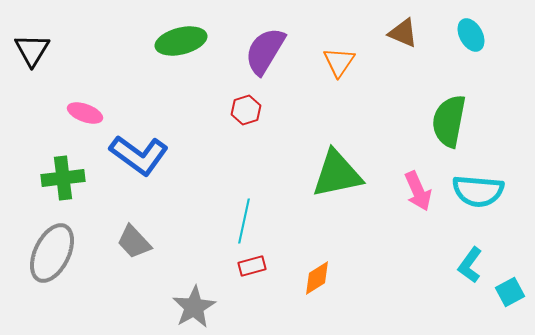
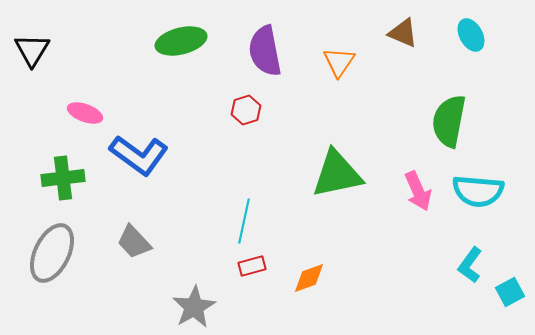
purple semicircle: rotated 42 degrees counterclockwise
orange diamond: moved 8 px left; rotated 12 degrees clockwise
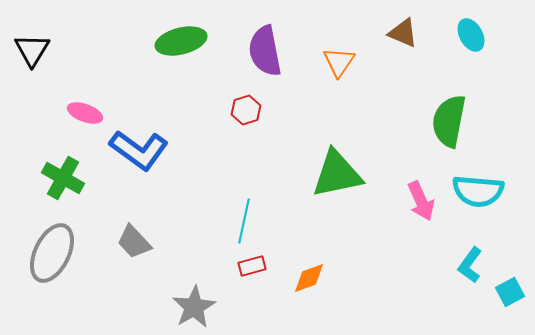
blue L-shape: moved 5 px up
green cross: rotated 36 degrees clockwise
pink arrow: moved 3 px right, 10 px down
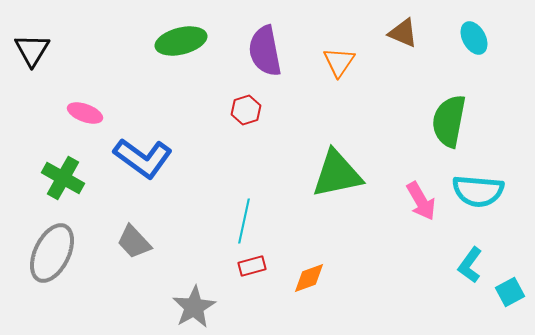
cyan ellipse: moved 3 px right, 3 px down
blue L-shape: moved 4 px right, 8 px down
pink arrow: rotated 6 degrees counterclockwise
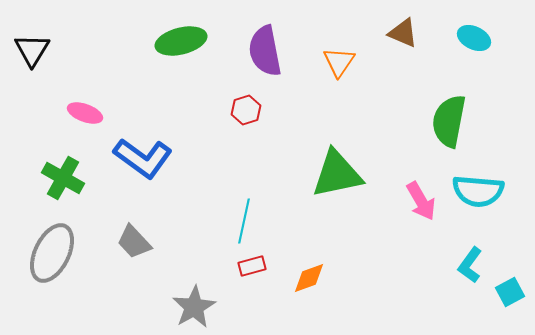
cyan ellipse: rotated 36 degrees counterclockwise
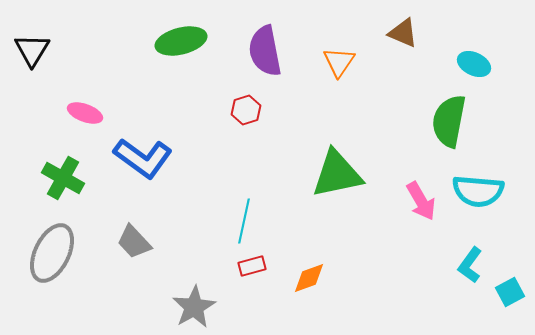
cyan ellipse: moved 26 px down
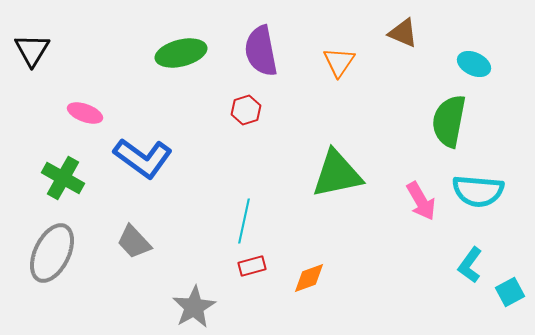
green ellipse: moved 12 px down
purple semicircle: moved 4 px left
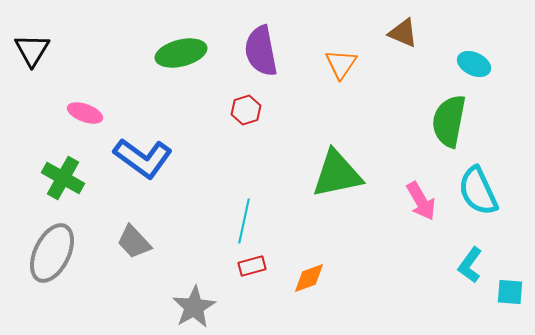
orange triangle: moved 2 px right, 2 px down
cyan semicircle: rotated 60 degrees clockwise
cyan square: rotated 32 degrees clockwise
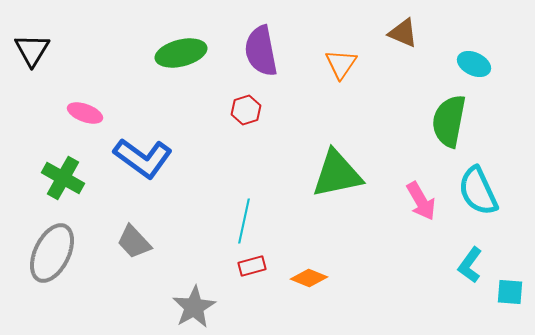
orange diamond: rotated 42 degrees clockwise
